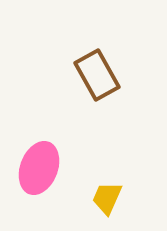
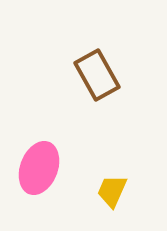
yellow trapezoid: moved 5 px right, 7 px up
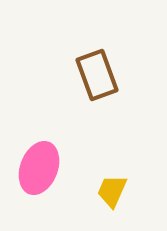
brown rectangle: rotated 9 degrees clockwise
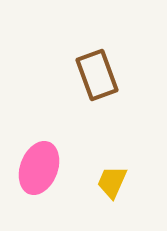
yellow trapezoid: moved 9 px up
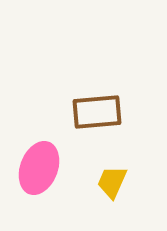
brown rectangle: moved 37 px down; rotated 75 degrees counterclockwise
